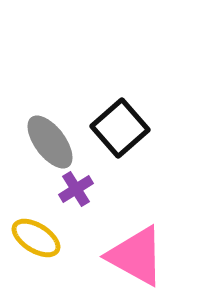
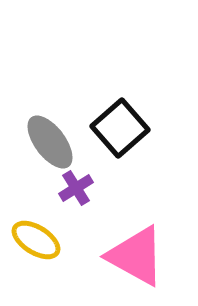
purple cross: moved 1 px up
yellow ellipse: moved 2 px down
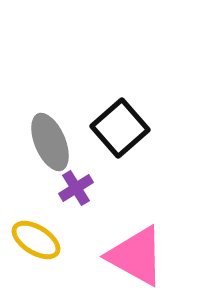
gray ellipse: rotated 14 degrees clockwise
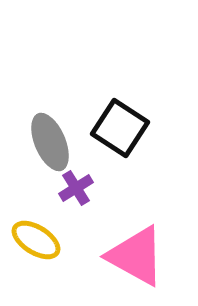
black square: rotated 16 degrees counterclockwise
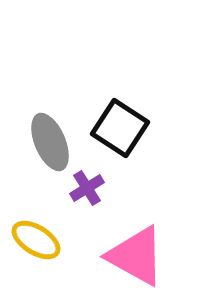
purple cross: moved 11 px right
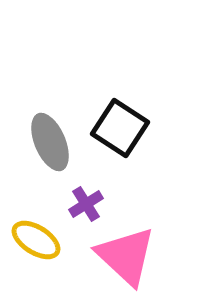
purple cross: moved 1 px left, 16 px down
pink triangle: moved 10 px left; rotated 14 degrees clockwise
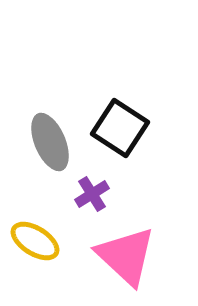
purple cross: moved 6 px right, 10 px up
yellow ellipse: moved 1 px left, 1 px down
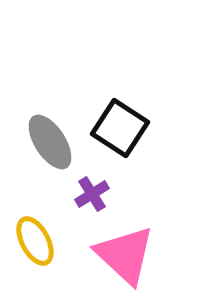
gray ellipse: rotated 10 degrees counterclockwise
yellow ellipse: rotated 30 degrees clockwise
pink triangle: moved 1 px left, 1 px up
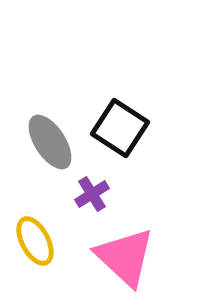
pink triangle: moved 2 px down
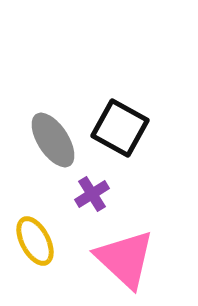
black square: rotated 4 degrees counterclockwise
gray ellipse: moved 3 px right, 2 px up
pink triangle: moved 2 px down
